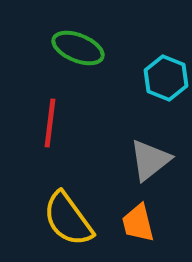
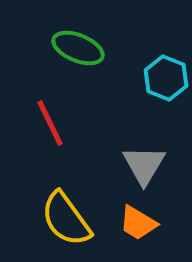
red line: rotated 33 degrees counterclockwise
gray triangle: moved 6 px left, 5 px down; rotated 21 degrees counterclockwise
yellow semicircle: moved 2 px left
orange trapezoid: rotated 45 degrees counterclockwise
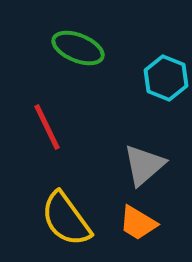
red line: moved 3 px left, 4 px down
gray triangle: rotated 18 degrees clockwise
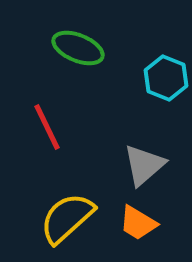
yellow semicircle: moved 1 px right, 1 px up; rotated 84 degrees clockwise
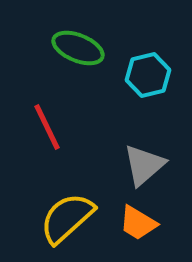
cyan hexagon: moved 18 px left, 3 px up; rotated 24 degrees clockwise
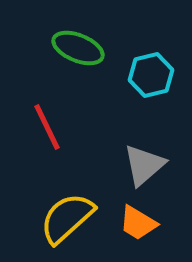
cyan hexagon: moved 3 px right
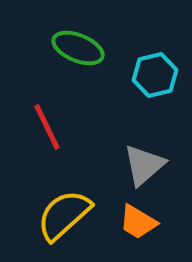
cyan hexagon: moved 4 px right
yellow semicircle: moved 3 px left, 3 px up
orange trapezoid: moved 1 px up
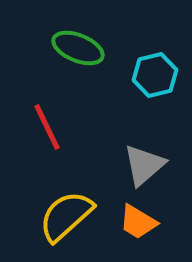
yellow semicircle: moved 2 px right, 1 px down
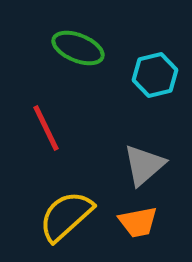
red line: moved 1 px left, 1 px down
orange trapezoid: rotated 42 degrees counterclockwise
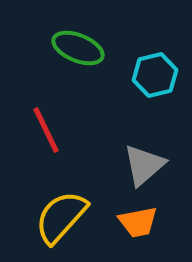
red line: moved 2 px down
yellow semicircle: moved 5 px left, 1 px down; rotated 6 degrees counterclockwise
